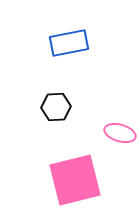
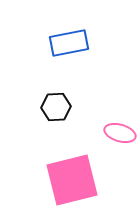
pink square: moved 3 px left
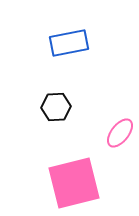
pink ellipse: rotated 68 degrees counterclockwise
pink square: moved 2 px right, 3 px down
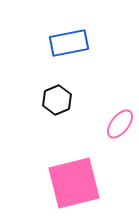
black hexagon: moved 1 px right, 7 px up; rotated 20 degrees counterclockwise
pink ellipse: moved 9 px up
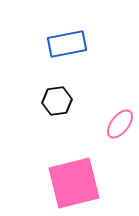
blue rectangle: moved 2 px left, 1 px down
black hexagon: moved 1 px down; rotated 16 degrees clockwise
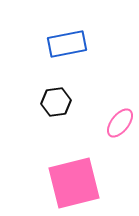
black hexagon: moved 1 px left, 1 px down
pink ellipse: moved 1 px up
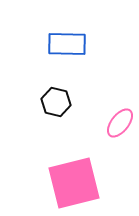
blue rectangle: rotated 12 degrees clockwise
black hexagon: rotated 20 degrees clockwise
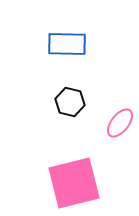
black hexagon: moved 14 px right
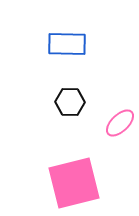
black hexagon: rotated 12 degrees counterclockwise
pink ellipse: rotated 8 degrees clockwise
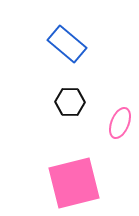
blue rectangle: rotated 39 degrees clockwise
pink ellipse: rotated 24 degrees counterclockwise
